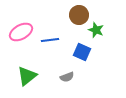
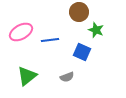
brown circle: moved 3 px up
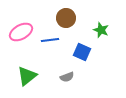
brown circle: moved 13 px left, 6 px down
green star: moved 5 px right
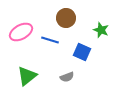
blue line: rotated 24 degrees clockwise
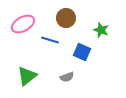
pink ellipse: moved 2 px right, 8 px up
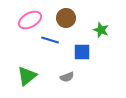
pink ellipse: moved 7 px right, 4 px up
blue square: rotated 24 degrees counterclockwise
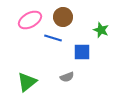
brown circle: moved 3 px left, 1 px up
blue line: moved 3 px right, 2 px up
green triangle: moved 6 px down
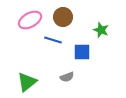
blue line: moved 2 px down
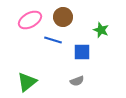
gray semicircle: moved 10 px right, 4 px down
